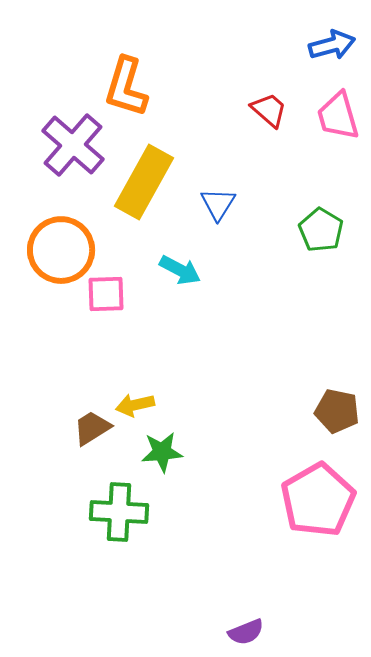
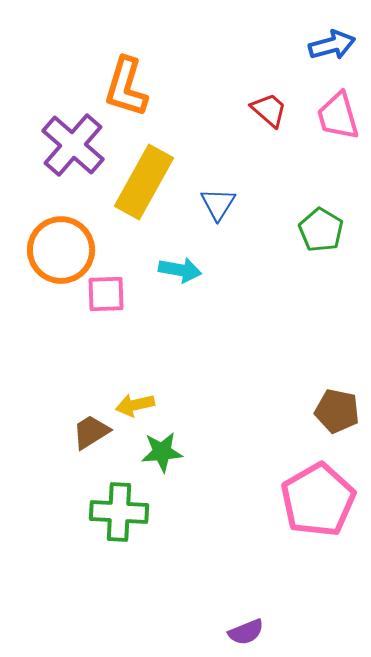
cyan arrow: rotated 18 degrees counterclockwise
brown trapezoid: moved 1 px left, 4 px down
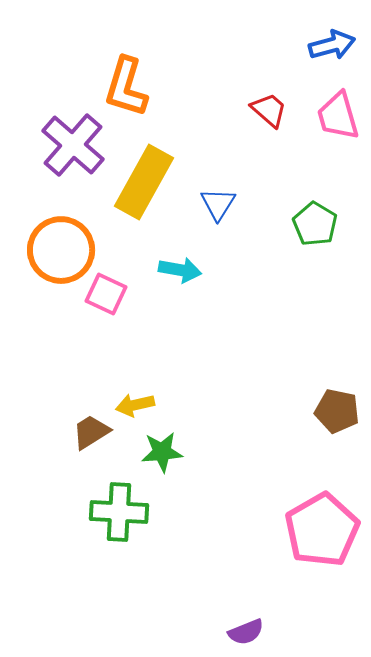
green pentagon: moved 6 px left, 6 px up
pink square: rotated 27 degrees clockwise
pink pentagon: moved 4 px right, 30 px down
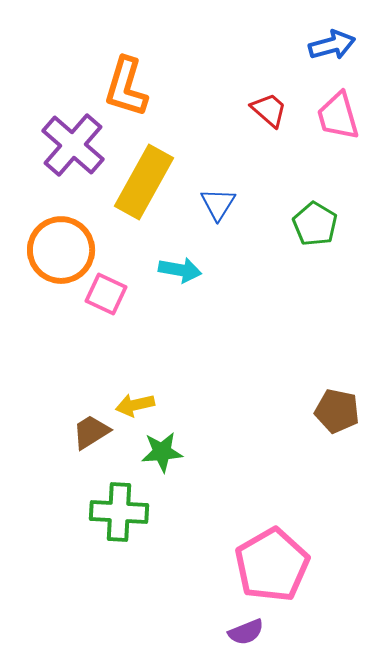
pink pentagon: moved 50 px left, 35 px down
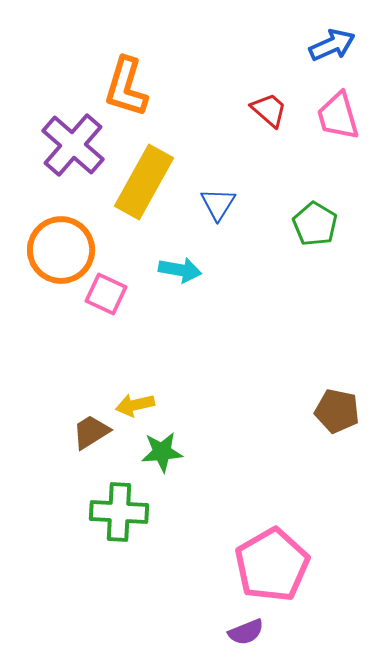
blue arrow: rotated 9 degrees counterclockwise
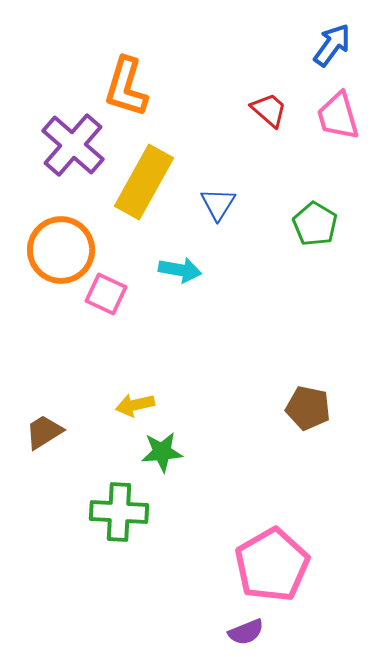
blue arrow: rotated 30 degrees counterclockwise
brown pentagon: moved 29 px left, 3 px up
brown trapezoid: moved 47 px left
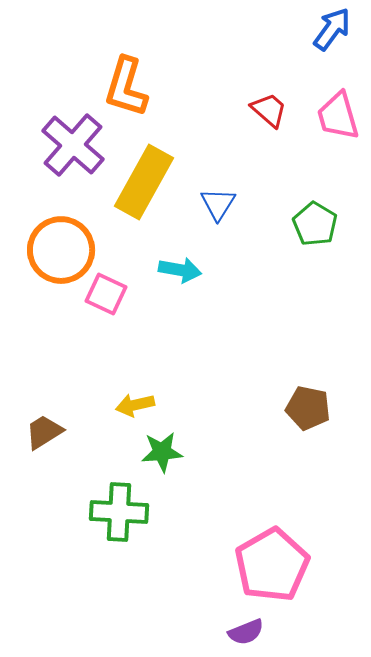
blue arrow: moved 16 px up
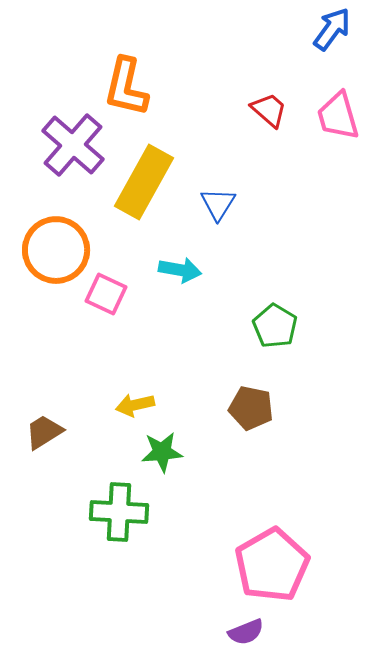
orange L-shape: rotated 4 degrees counterclockwise
green pentagon: moved 40 px left, 102 px down
orange circle: moved 5 px left
brown pentagon: moved 57 px left
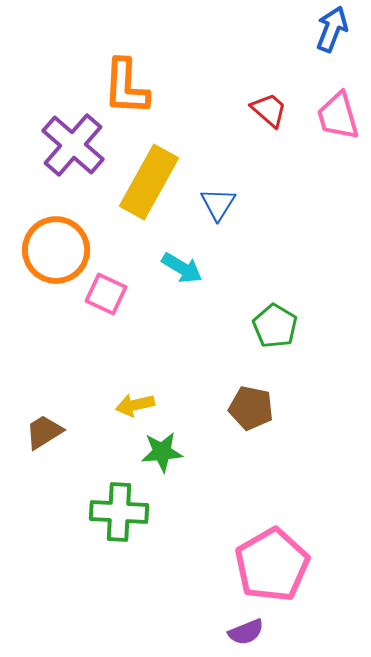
blue arrow: rotated 15 degrees counterclockwise
orange L-shape: rotated 10 degrees counterclockwise
yellow rectangle: moved 5 px right
cyan arrow: moved 2 px right, 2 px up; rotated 21 degrees clockwise
